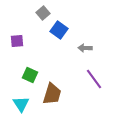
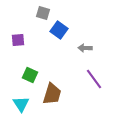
gray square: rotated 32 degrees counterclockwise
purple square: moved 1 px right, 1 px up
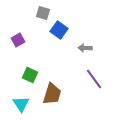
purple square: rotated 24 degrees counterclockwise
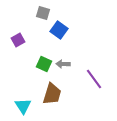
gray arrow: moved 22 px left, 16 px down
green square: moved 14 px right, 11 px up
cyan triangle: moved 2 px right, 2 px down
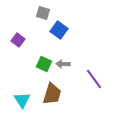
purple square: rotated 24 degrees counterclockwise
cyan triangle: moved 1 px left, 6 px up
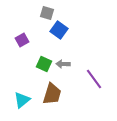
gray square: moved 4 px right
purple square: moved 4 px right; rotated 24 degrees clockwise
cyan triangle: rotated 24 degrees clockwise
